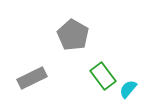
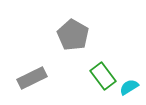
cyan semicircle: moved 1 px right, 2 px up; rotated 18 degrees clockwise
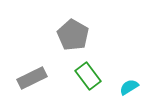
green rectangle: moved 15 px left
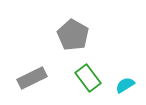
green rectangle: moved 2 px down
cyan semicircle: moved 4 px left, 2 px up
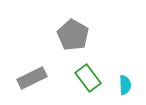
cyan semicircle: rotated 120 degrees clockwise
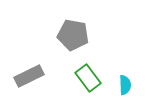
gray pentagon: rotated 20 degrees counterclockwise
gray rectangle: moved 3 px left, 2 px up
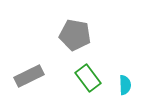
gray pentagon: moved 2 px right
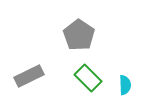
gray pentagon: moved 4 px right; rotated 24 degrees clockwise
green rectangle: rotated 8 degrees counterclockwise
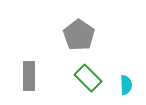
gray rectangle: rotated 64 degrees counterclockwise
cyan semicircle: moved 1 px right
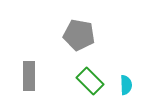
gray pentagon: rotated 24 degrees counterclockwise
green rectangle: moved 2 px right, 3 px down
